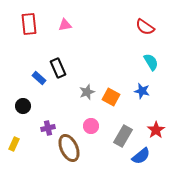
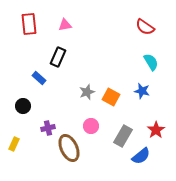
black rectangle: moved 11 px up; rotated 48 degrees clockwise
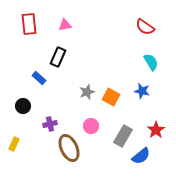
purple cross: moved 2 px right, 4 px up
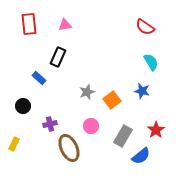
orange square: moved 1 px right, 3 px down; rotated 24 degrees clockwise
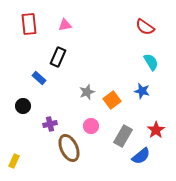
yellow rectangle: moved 17 px down
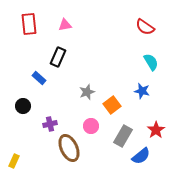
orange square: moved 5 px down
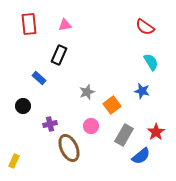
black rectangle: moved 1 px right, 2 px up
red star: moved 2 px down
gray rectangle: moved 1 px right, 1 px up
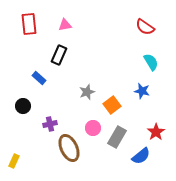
pink circle: moved 2 px right, 2 px down
gray rectangle: moved 7 px left, 2 px down
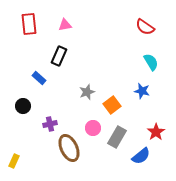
black rectangle: moved 1 px down
